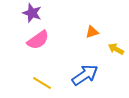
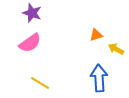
orange triangle: moved 4 px right, 3 px down
pink semicircle: moved 8 px left, 3 px down
blue arrow: moved 14 px right, 3 px down; rotated 60 degrees counterclockwise
yellow line: moved 2 px left
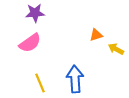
purple star: moved 3 px right; rotated 24 degrees counterclockwise
blue arrow: moved 24 px left, 1 px down
yellow line: rotated 36 degrees clockwise
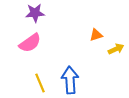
yellow arrow: rotated 126 degrees clockwise
blue arrow: moved 5 px left, 1 px down
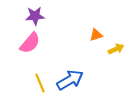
purple star: moved 3 px down
pink semicircle: rotated 15 degrees counterclockwise
blue arrow: rotated 64 degrees clockwise
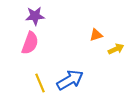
pink semicircle: rotated 20 degrees counterclockwise
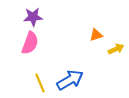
purple star: moved 2 px left, 1 px down
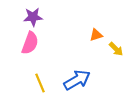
yellow arrow: rotated 70 degrees clockwise
blue arrow: moved 7 px right
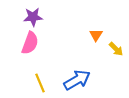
orange triangle: rotated 40 degrees counterclockwise
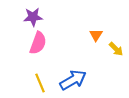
pink semicircle: moved 8 px right
blue arrow: moved 4 px left
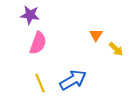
purple star: moved 3 px left, 2 px up; rotated 12 degrees clockwise
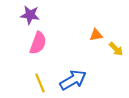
orange triangle: rotated 48 degrees clockwise
